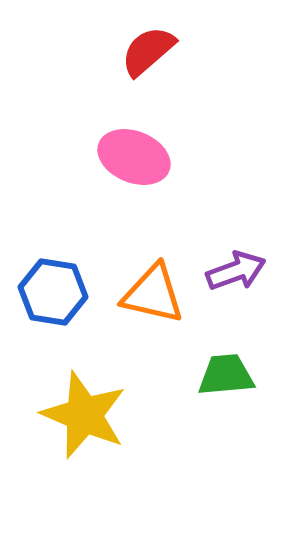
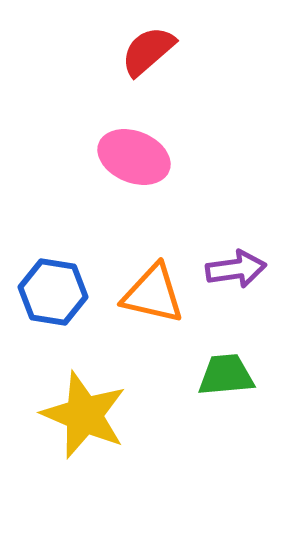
purple arrow: moved 2 px up; rotated 12 degrees clockwise
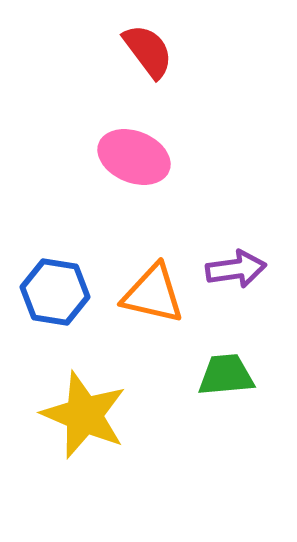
red semicircle: rotated 94 degrees clockwise
blue hexagon: moved 2 px right
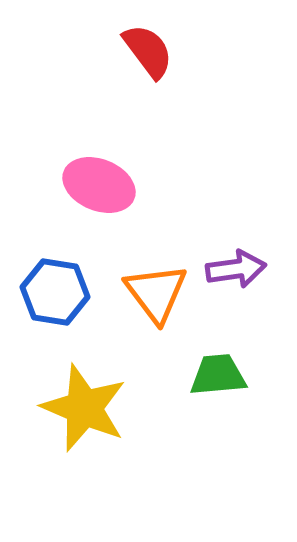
pink ellipse: moved 35 px left, 28 px down
orange triangle: moved 3 px right, 1 px up; rotated 40 degrees clockwise
green trapezoid: moved 8 px left
yellow star: moved 7 px up
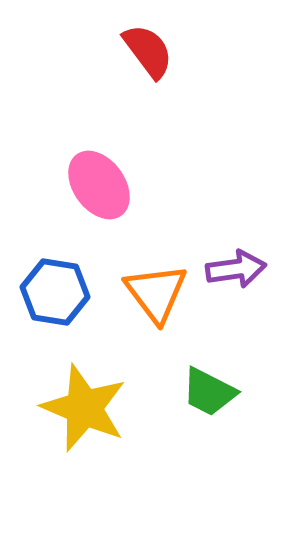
pink ellipse: rotated 32 degrees clockwise
green trapezoid: moved 9 px left, 17 px down; rotated 148 degrees counterclockwise
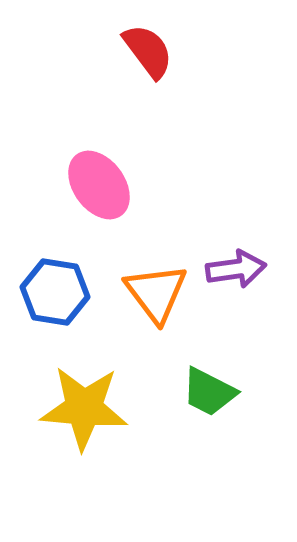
yellow star: rotated 18 degrees counterclockwise
